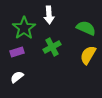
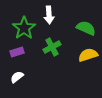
yellow semicircle: rotated 42 degrees clockwise
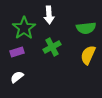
green semicircle: rotated 150 degrees clockwise
yellow semicircle: rotated 48 degrees counterclockwise
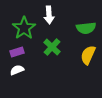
green cross: rotated 18 degrees counterclockwise
white semicircle: moved 7 px up; rotated 16 degrees clockwise
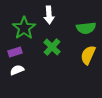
purple rectangle: moved 2 px left
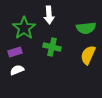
green cross: rotated 30 degrees counterclockwise
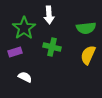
white semicircle: moved 8 px right, 7 px down; rotated 48 degrees clockwise
